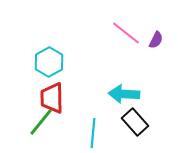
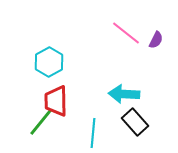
red trapezoid: moved 4 px right, 3 px down
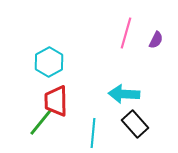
pink line: rotated 68 degrees clockwise
black rectangle: moved 2 px down
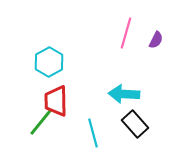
cyan line: rotated 20 degrees counterclockwise
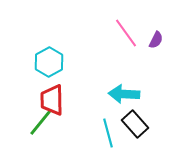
pink line: rotated 52 degrees counterclockwise
red trapezoid: moved 4 px left, 1 px up
cyan line: moved 15 px right
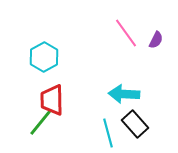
cyan hexagon: moved 5 px left, 5 px up
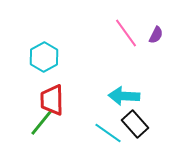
purple semicircle: moved 5 px up
cyan arrow: moved 2 px down
green line: moved 1 px right
cyan line: rotated 40 degrees counterclockwise
